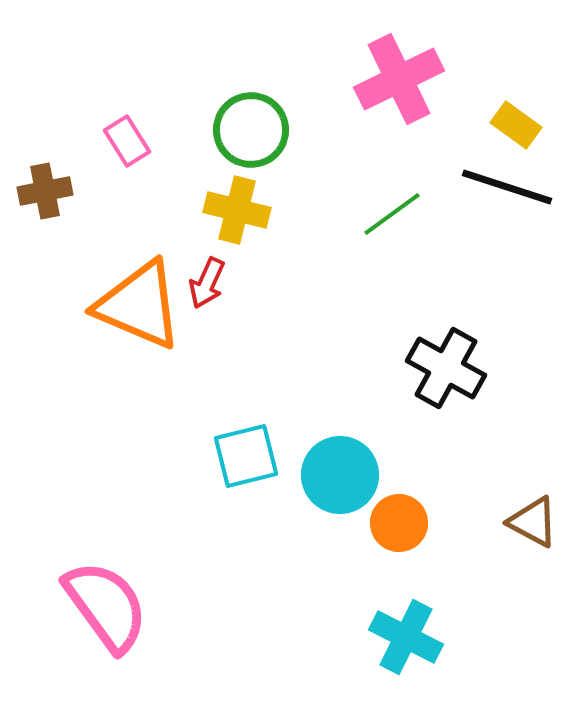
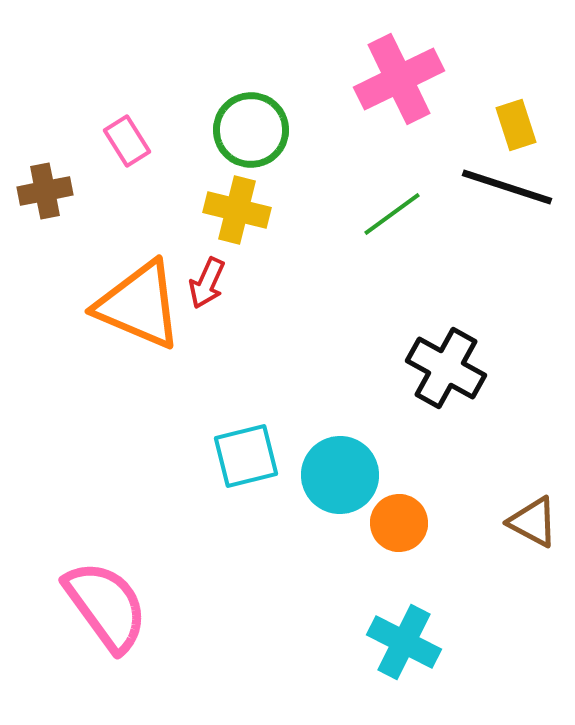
yellow rectangle: rotated 36 degrees clockwise
cyan cross: moved 2 px left, 5 px down
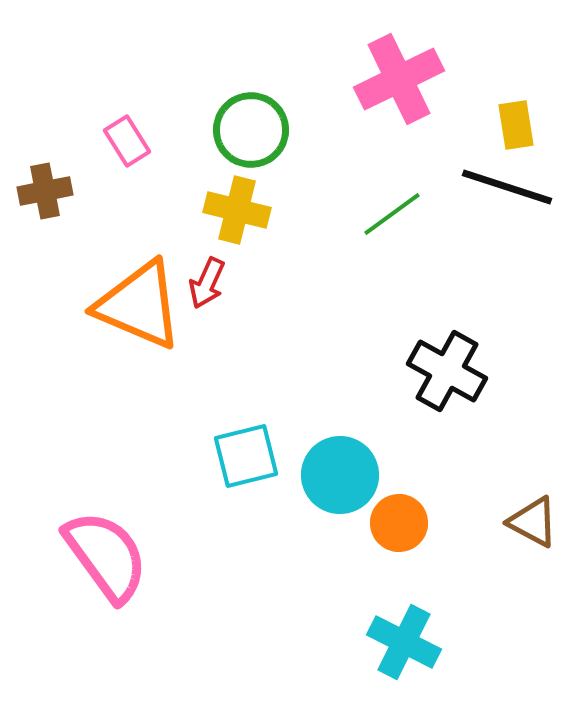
yellow rectangle: rotated 9 degrees clockwise
black cross: moved 1 px right, 3 px down
pink semicircle: moved 50 px up
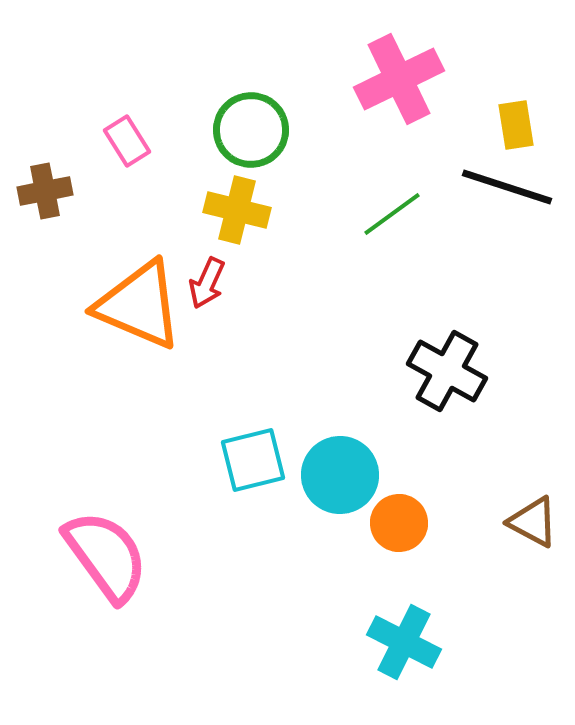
cyan square: moved 7 px right, 4 px down
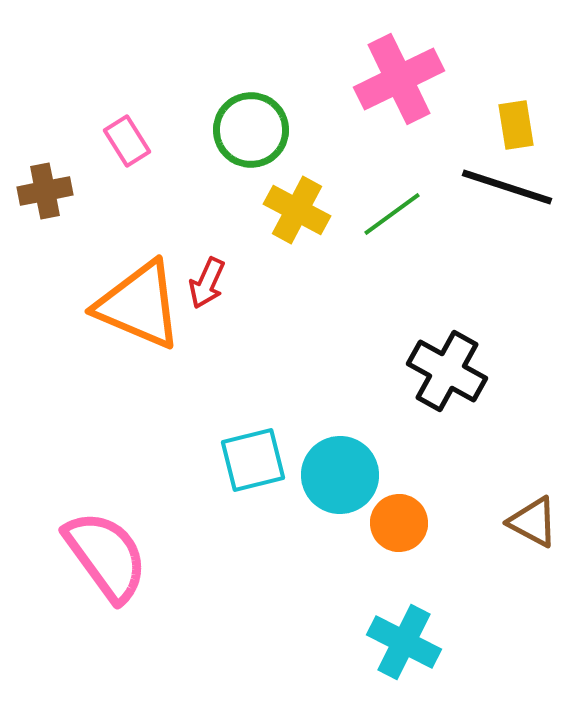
yellow cross: moved 60 px right; rotated 14 degrees clockwise
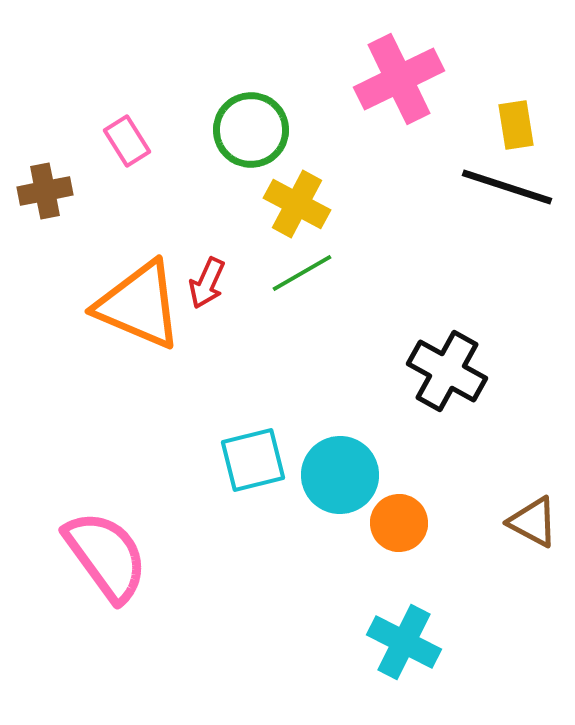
yellow cross: moved 6 px up
green line: moved 90 px left, 59 px down; rotated 6 degrees clockwise
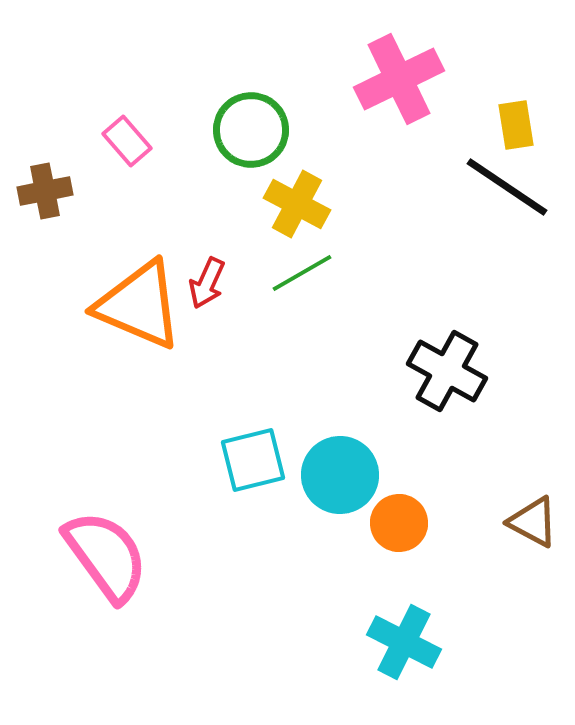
pink rectangle: rotated 9 degrees counterclockwise
black line: rotated 16 degrees clockwise
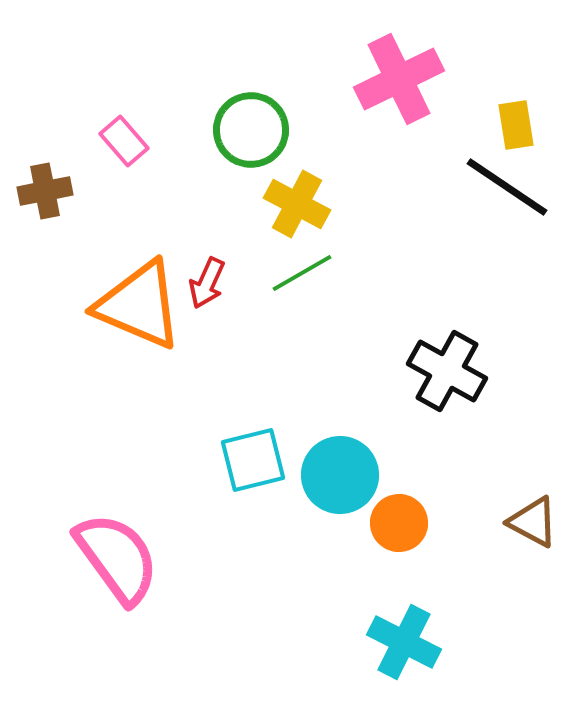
pink rectangle: moved 3 px left
pink semicircle: moved 11 px right, 2 px down
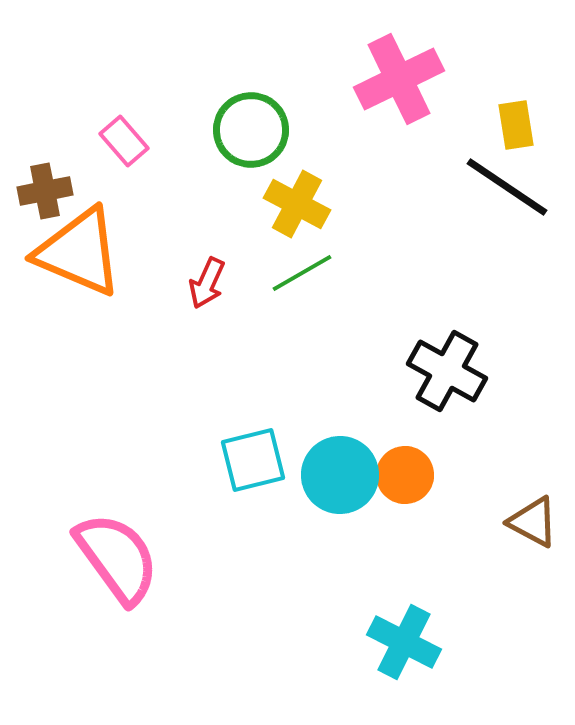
orange triangle: moved 60 px left, 53 px up
orange circle: moved 6 px right, 48 px up
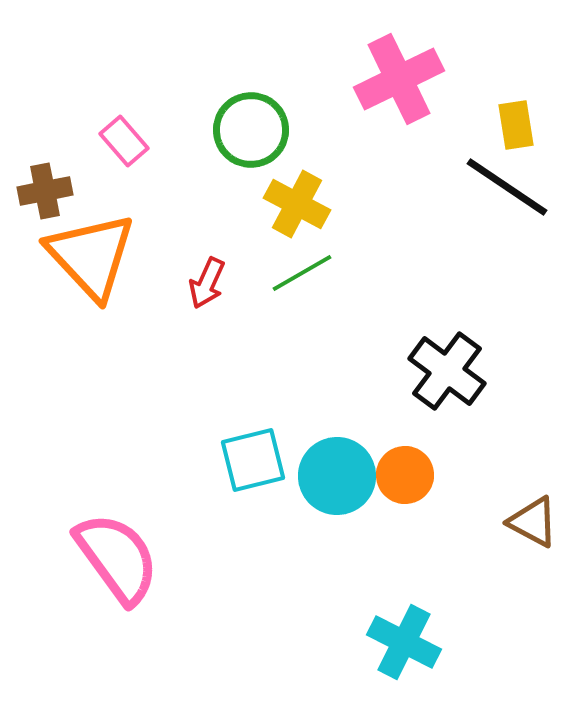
orange triangle: moved 12 px right, 4 px down; rotated 24 degrees clockwise
black cross: rotated 8 degrees clockwise
cyan circle: moved 3 px left, 1 px down
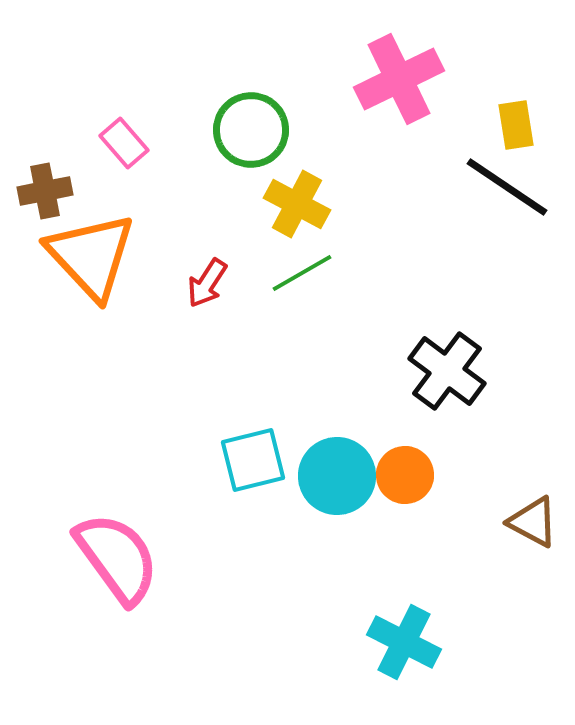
pink rectangle: moved 2 px down
red arrow: rotated 9 degrees clockwise
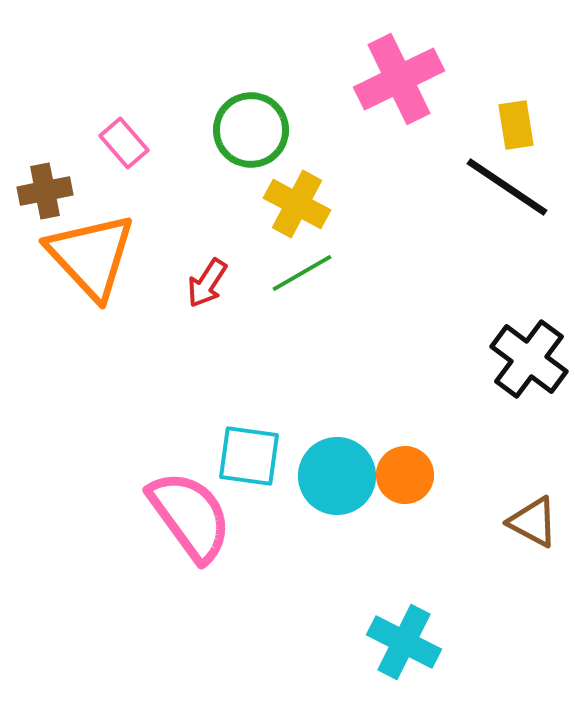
black cross: moved 82 px right, 12 px up
cyan square: moved 4 px left, 4 px up; rotated 22 degrees clockwise
pink semicircle: moved 73 px right, 42 px up
